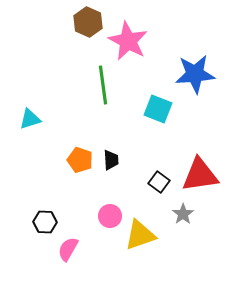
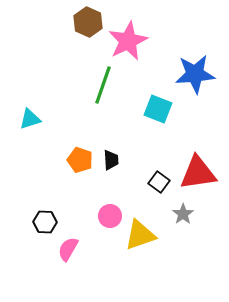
pink star: rotated 18 degrees clockwise
green line: rotated 27 degrees clockwise
red triangle: moved 2 px left, 2 px up
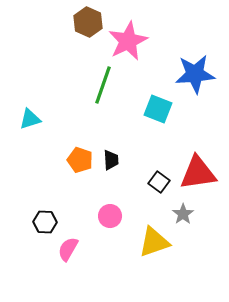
yellow triangle: moved 14 px right, 7 px down
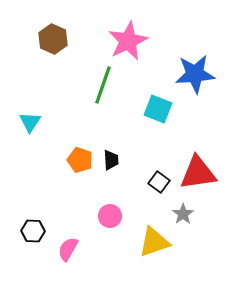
brown hexagon: moved 35 px left, 17 px down
cyan triangle: moved 3 px down; rotated 40 degrees counterclockwise
black hexagon: moved 12 px left, 9 px down
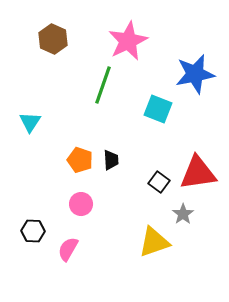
blue star: rotated 6 degrees counterclockwise
pink circle: moved 29 px left, 12 px up
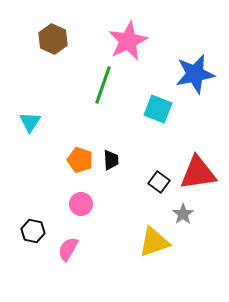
black hexagon: rotated 10 degrees clockwise
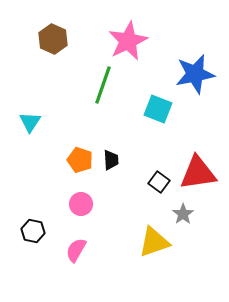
pink semicircle: moved 8 px right, 1 px down
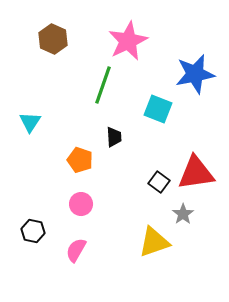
black trapezoid: moved 3 px right, 23 px up
red triangle: moved 2 px left
